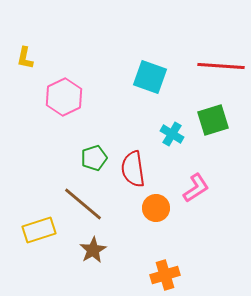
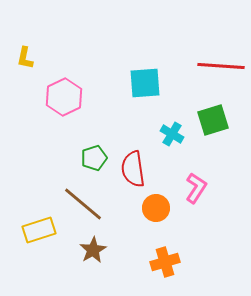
cyan square: moved 5 px left, 6 px down; rotated 24 degrees counterclockwise
pink L-shape: rotated 24 degrees counterclockwise
orange cross: moved 13 px up
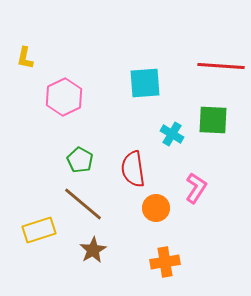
green square: rotated 20 degrees clockwise
green pentagon: moved 14 px left, 2 px down; rotated 25 degrees counterclockwise
orange cross: rotated 8 degrees clockwise
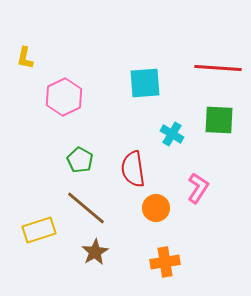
red line: moved 3 px left, 2 px down
green square: moved 6 px right
pink L-shape: moved 2 px right
brown line: moved 3 px right, 4 px down
brown star: moved 2 px right, 2 px down
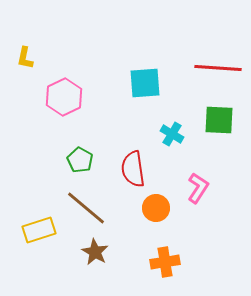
brown star: rotated 12 degrees counterclockwise
